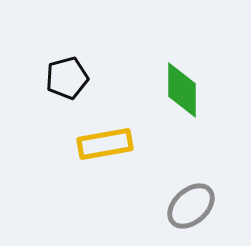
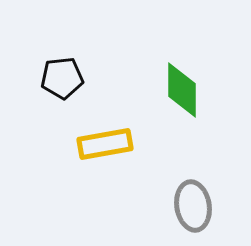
black pentagon: moved 5 px left; rotated 9 degrees clockwise
gray ellipse: moved 2 px right; rotated 57 degrees counterclockwise
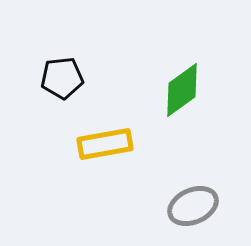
green diamond: rotated 54 degrees clockwise
gray ellipse: rotated 75 degrees clockwise
